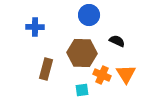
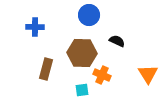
orange triangle: moved 22 px right
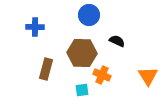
orange triangle: moved 2 px down
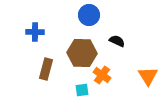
blue cross: moved 5 px down
orange cross: rotated 12 degrees clockwise
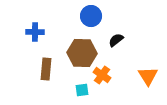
blue circle: moved 2 px right, 1 px down
black semicircle: moved 1 px left, 1 px up; rotated 63 degrees counterclockwise
brown rectangle: rotated 10 degrees counterclockwise
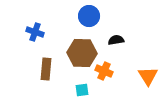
blue circle: moved 2 px left
blue cross: rotated 18 degrees clockwise
black semicircle: rotated 28 degrees clockwise
orange cross: moved 2 px right, 4 px up; rotated 12 degrees counterclockwise
